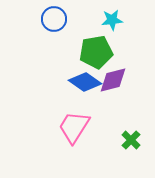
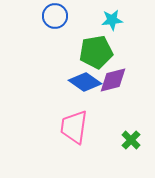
blue circle: moved 1 px right, 3 px up
pink trapezoid: rotated 24 degrees counterclockwise
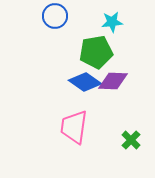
cyan star: moved 2 px down
purple diamond: moved 1 px down; rotated 16 degrees clockwise
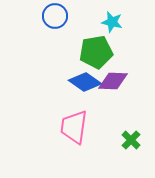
cyan star: rotated 20 degrees clockwise
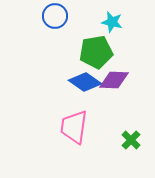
purple diamond: moved 1 px right, 1 px up
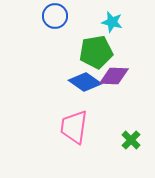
purple diamond: moved 4 px up
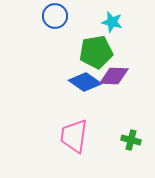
pink trapezoid: moved 9 px down
green cross: rotated 30 degrees counterclockwise
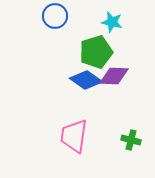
green pentagon: rotated 8 degrees counterclockwise
blue diamond: moved 1 px right, 2 px up
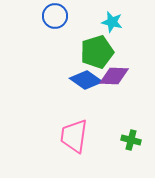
green pentagon: moved 1 px right
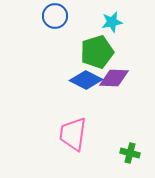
cyan star: rotated 25 degrees counterclockwise
purple diamond: moved 2 px down
blue diamond: rotated 8 degrees counterclockwise
pink trapezoid: moved 1 px left, 2 px up
green cross: moved 1 px left, 13 px down
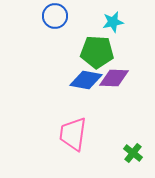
cyan star: moved 1 px right
green pentagon: rotated 20 degrees clockwise
blue diamond: rotated 16 degrees counterclockwise
green cross: moved 3 px right; rotated 24 degrees clockwise
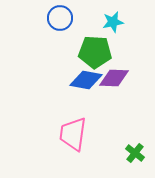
blue circle: moved 5 px right, 2 px down
green pentagon: moved 2 px left
green cross: moved 2 px right
